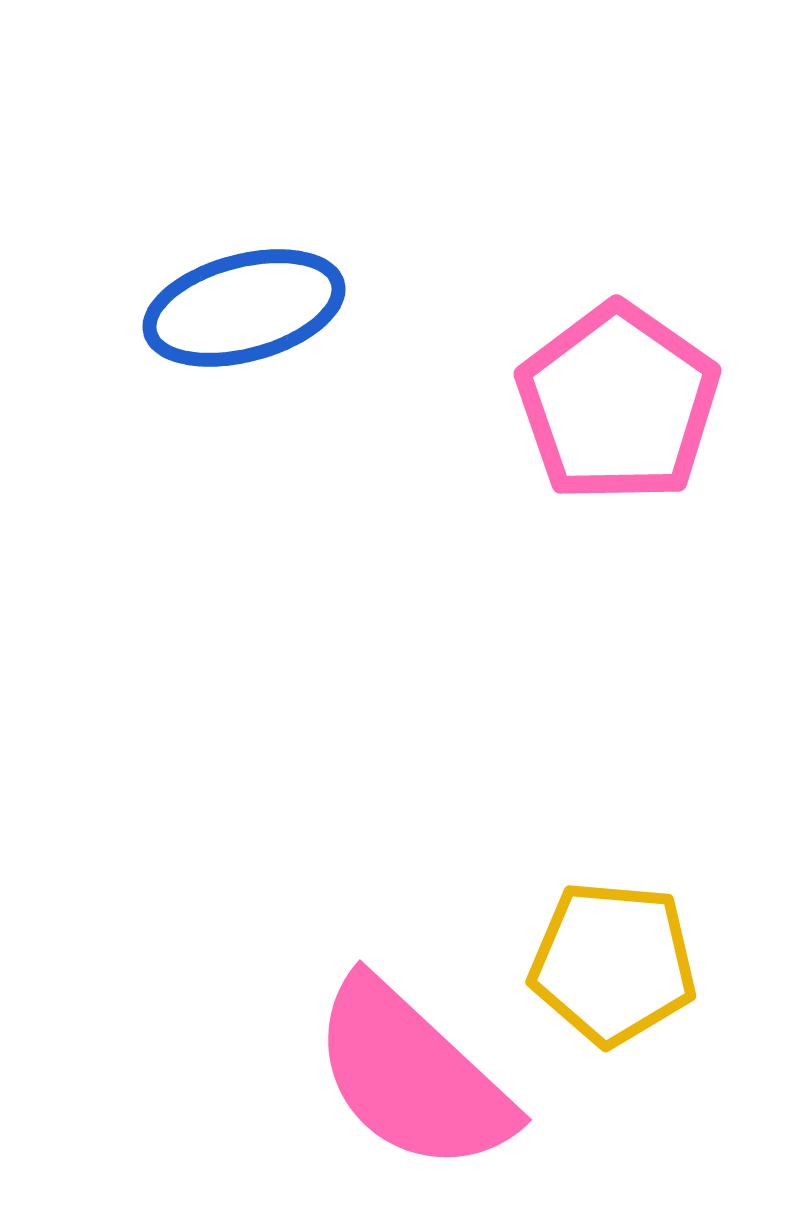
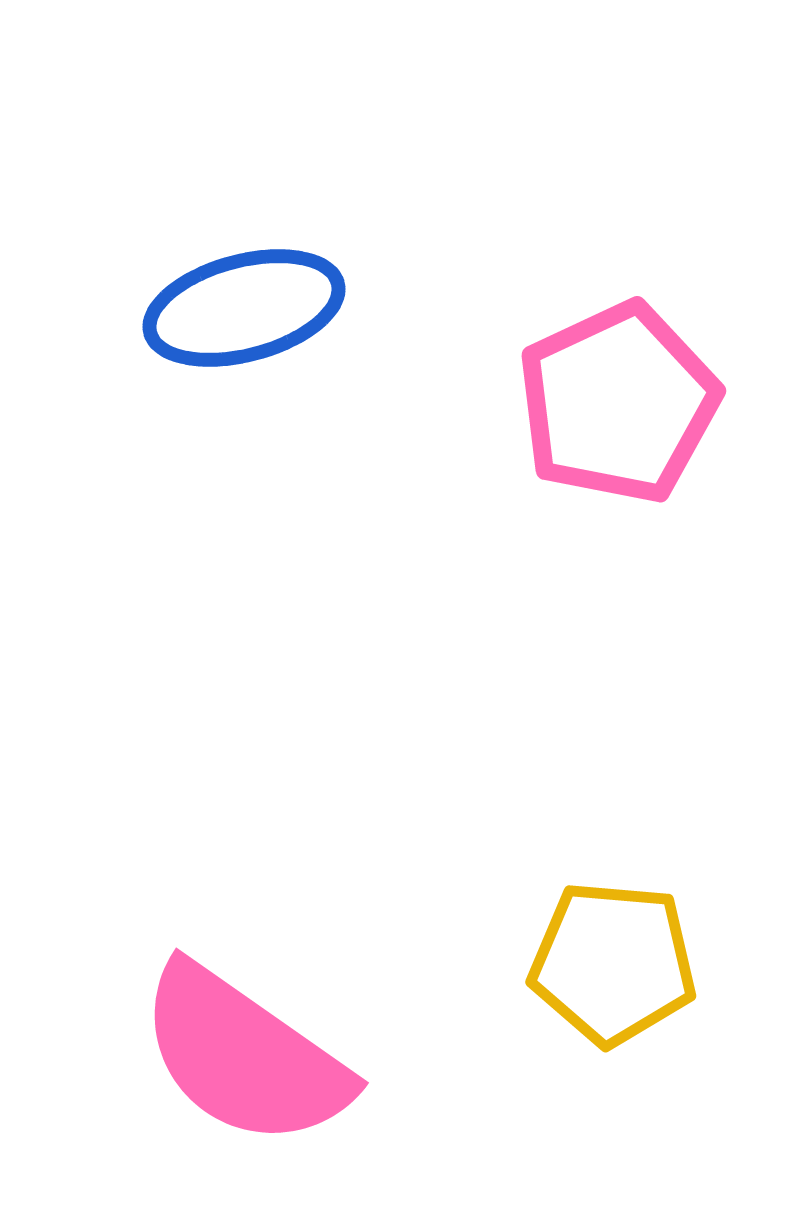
pink pentagon: rotated 12 degrees clockwise
pink semicircle: moved 168 px left, 20 px up; rotated 8 degrees counterclockwise
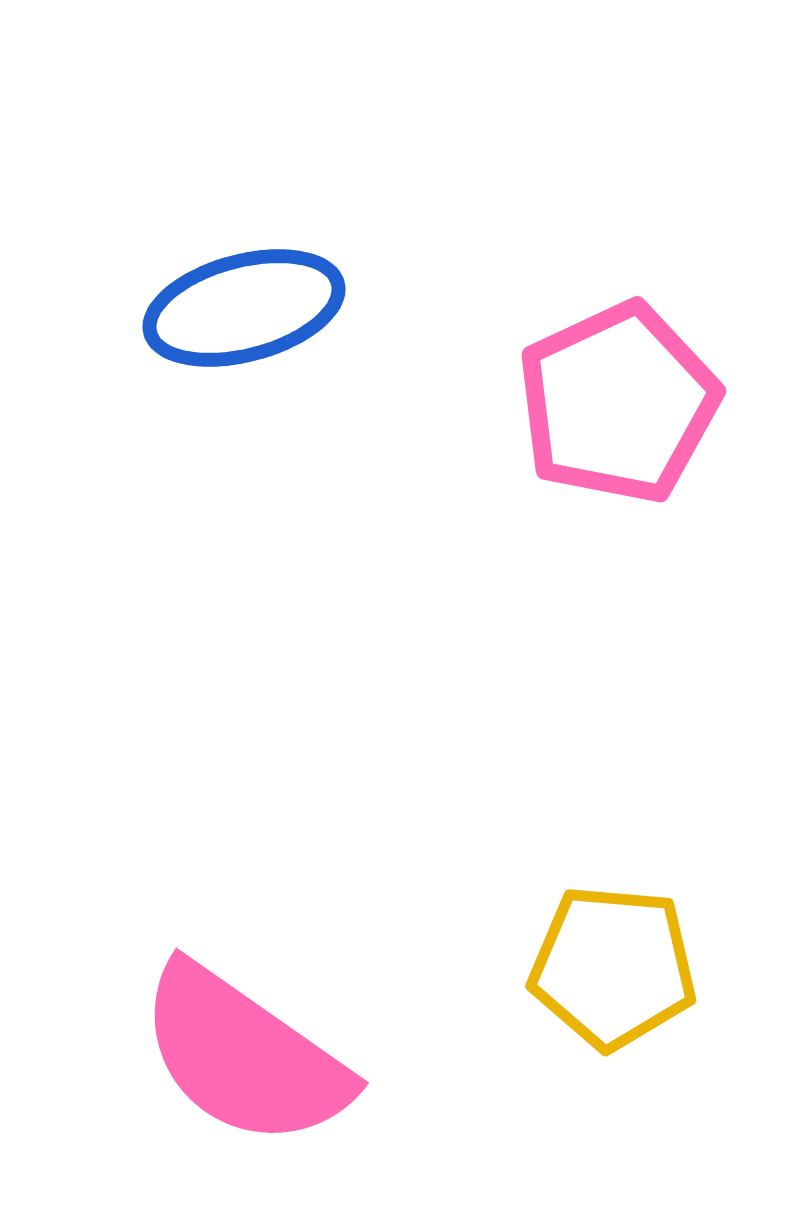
yellow pentagon: moved 4 px down
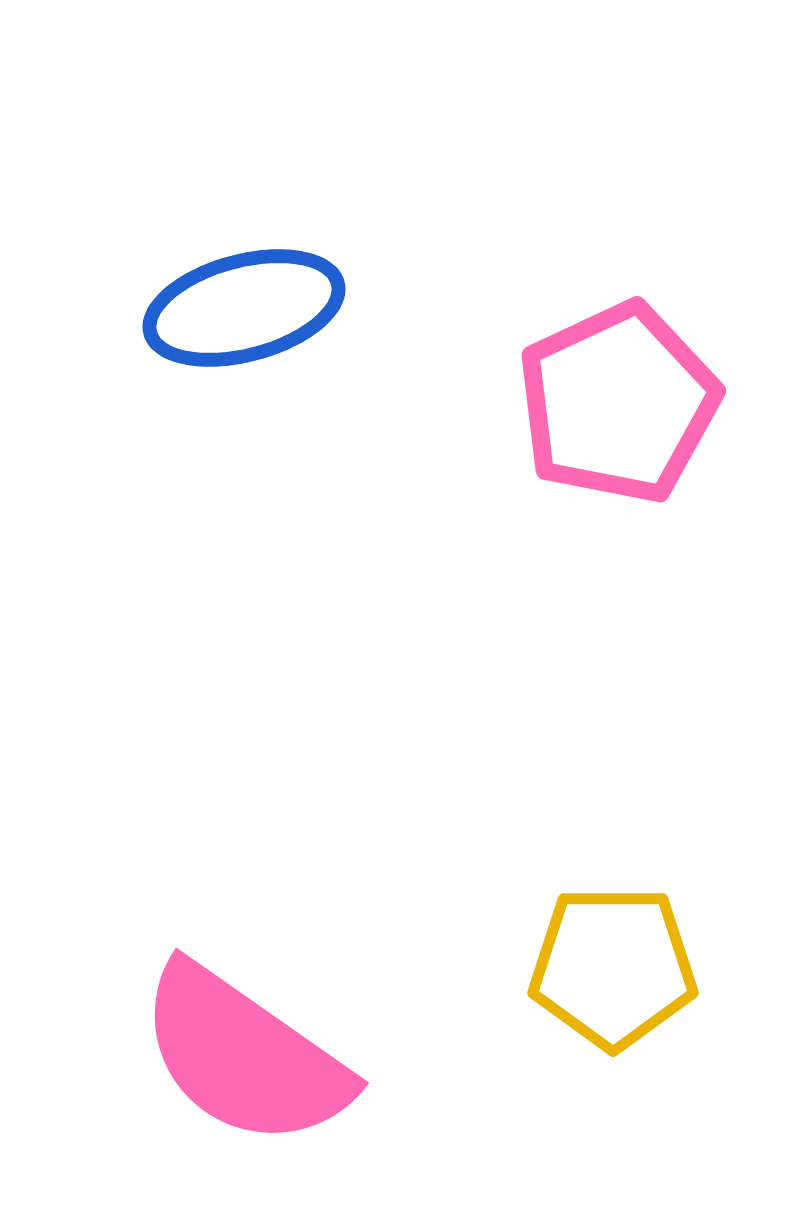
yellow pentagon: rotated 5 degrees counterclockwise
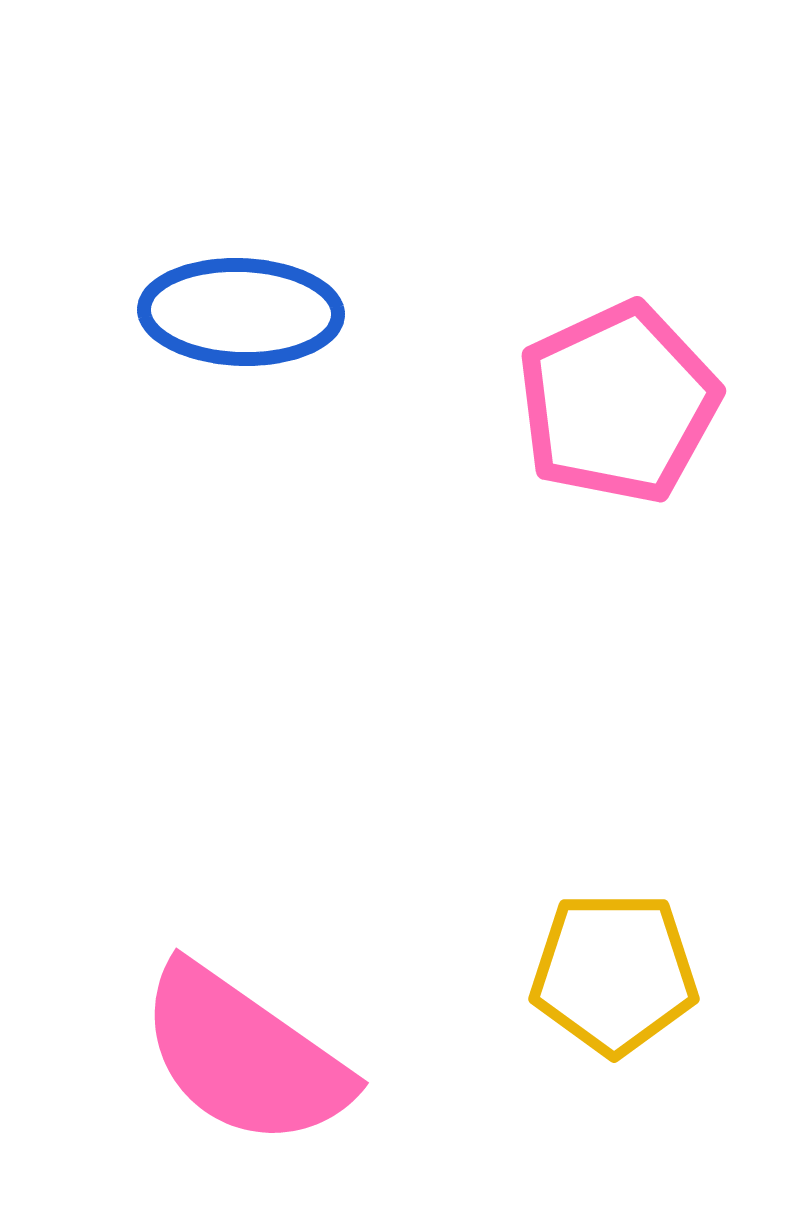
blue ellipse: moved 3 px left, 4 px down; rotated 17 degrees clockwise
yellow pentagon: moved 1 px right, 6 px down
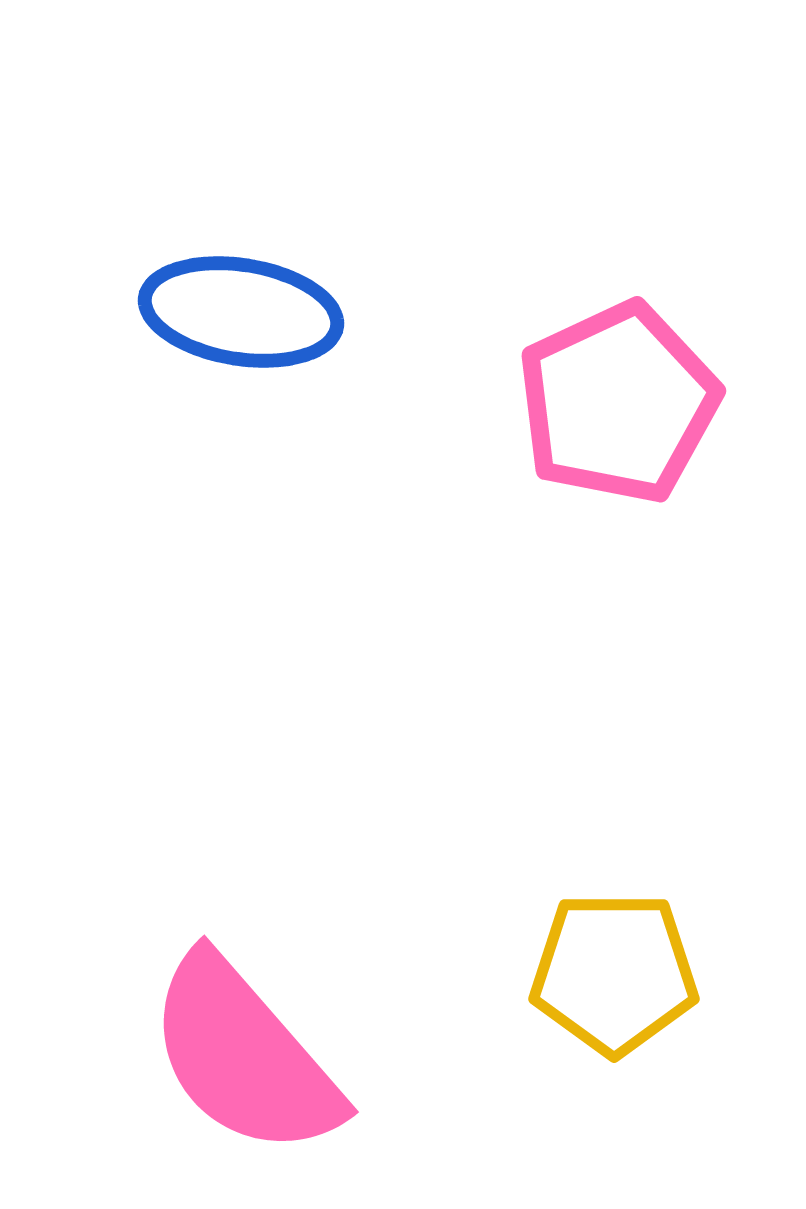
blue ellipse: rotated 7 degrees clockwise
pink semicircle: rotated 14 degrees clockwise
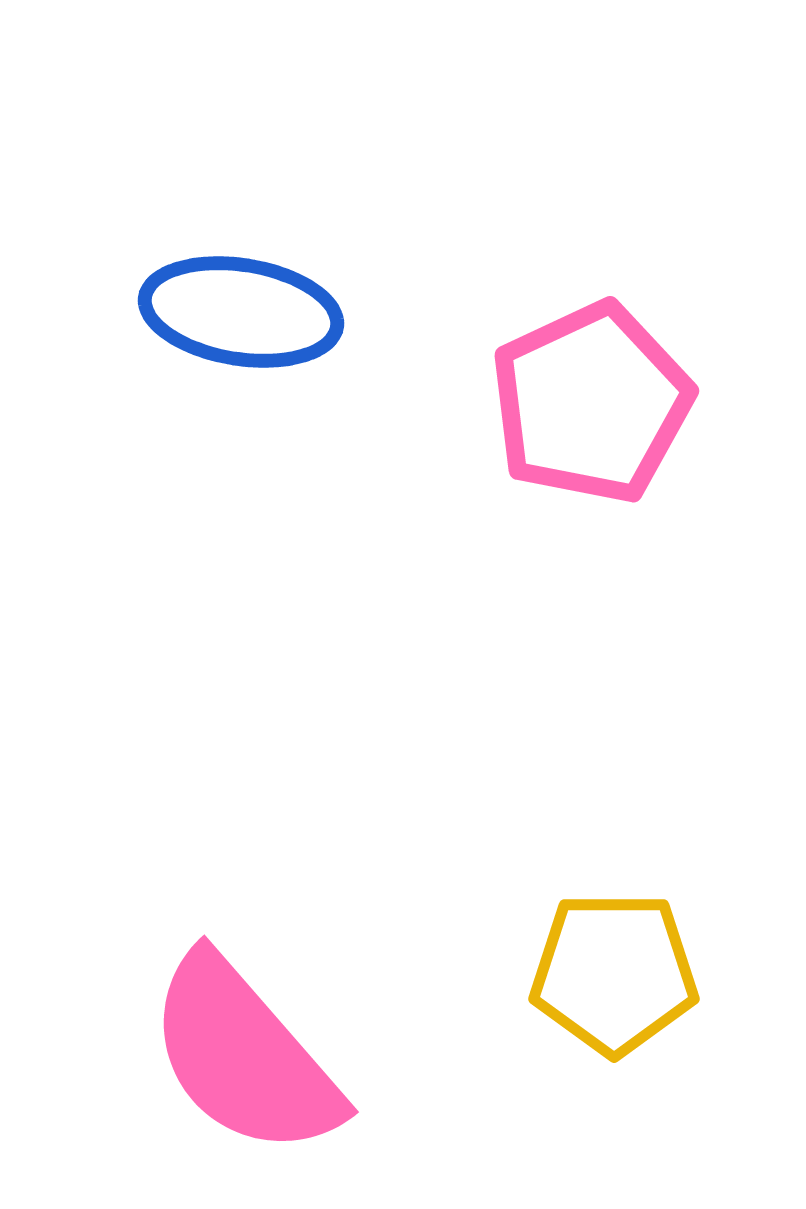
pink pentagon: moved 27 px left
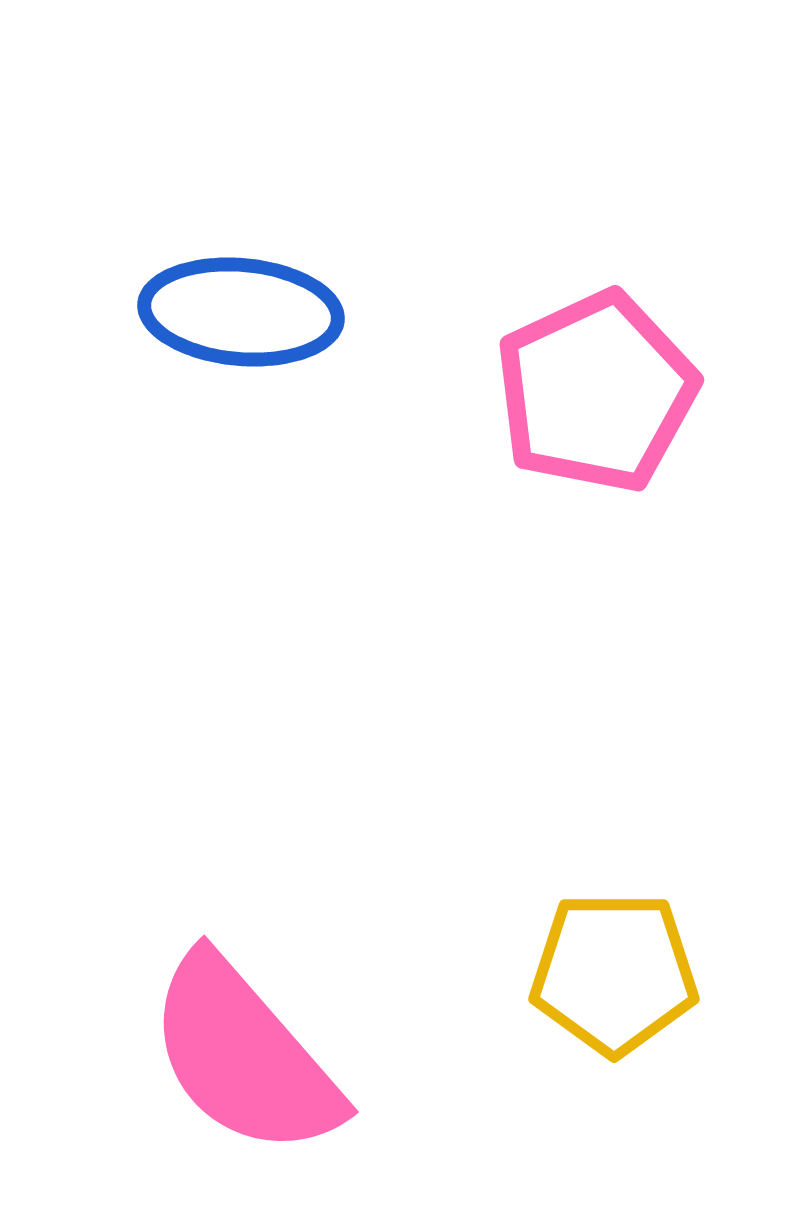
blue ellipse: rotated 4 degrees counterclockwise
pink pentagon: moved 5 px right, 11 px up
